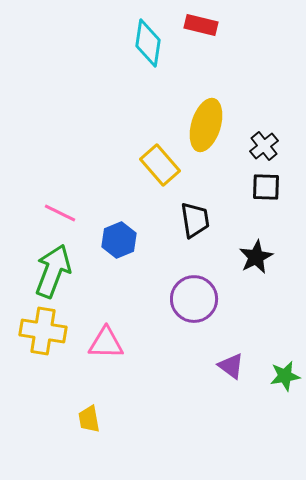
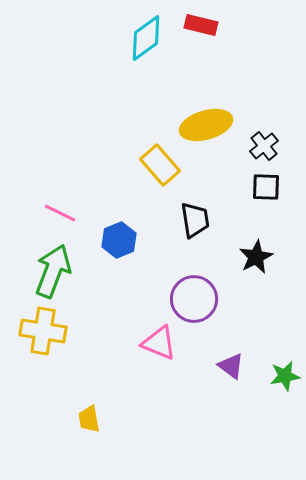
cyan diamond: moved 2 px left, 5 px up; rotated 45 degrees clockwise
yellow ellipse: rotated 57 degrees clockwise
pink triangle: moved 53 px right; rotated 21 degrees clockwise
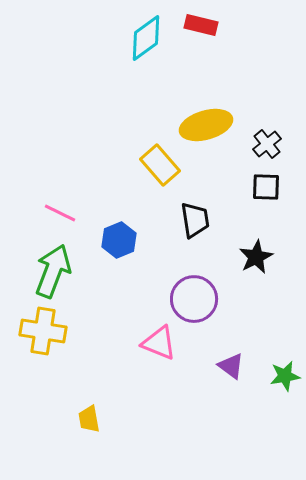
black cross: moved 3 px right, 2 px up
